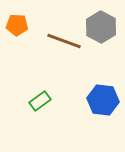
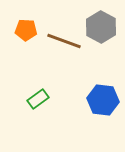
orange pentagon: moved 9 px right, 5 px down
green rectangle: moved 2 px left, 2 px up
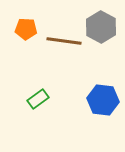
orange pentagon: moved 1 px up
brown line: rotated 12 degrees counterclockwise
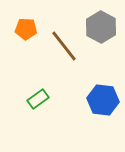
brown line: moved 5 px down; rotated 44 degrees clockwise
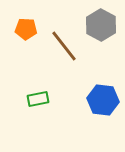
gray hexagon: moved 2 px up
green rectangle: rotated 25 degrees clockwise
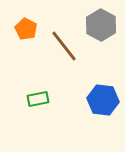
orange pentagon: rotated 25 degrees clockwise
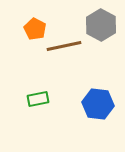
orange pentagon: moved 9 px right
brown line: rotated 64 degrees counterclockwise
blue hexagon: moved 5 px left, 4 px down
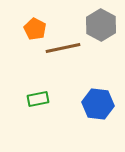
brown line: moved 1 px left, 2 px down
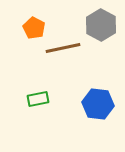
orange pentagon: moved 1 px left, 1 px up
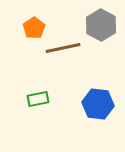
orange pentagon: rotated 10 degrees clockwise
